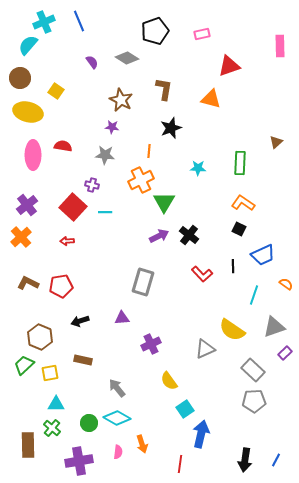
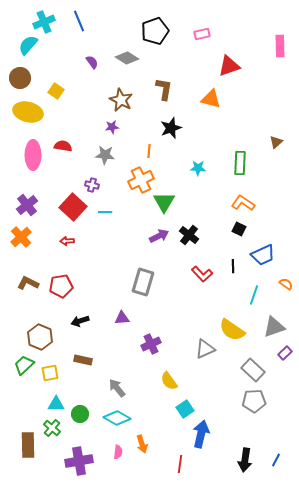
purple star at (112, 127): rotated 16 degrees counterclockwise
green circle at (89, 423): moved 9 px left, 9 px up
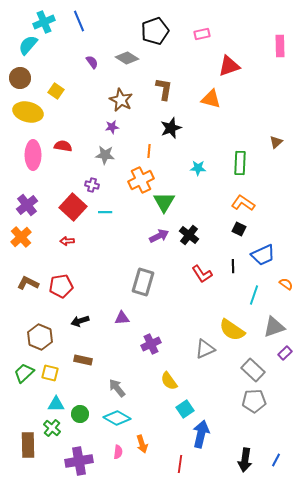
red L-shape at (202, 274): rotated 10 degrees clockwise
green trapezoid at (24, 365): moved 8 px down
yellow square at (50, 373): rotated 24 degrees clockwise
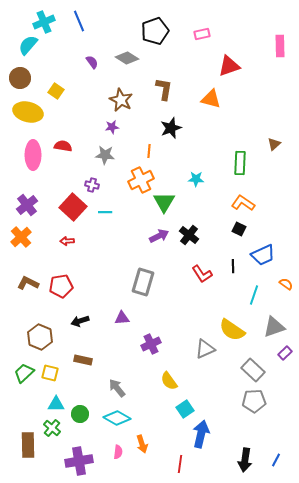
brown triangle at (276, 142): moved 2 px left, 2 px down
cyan star at (198, 168): moved 2 px left, 11 px down
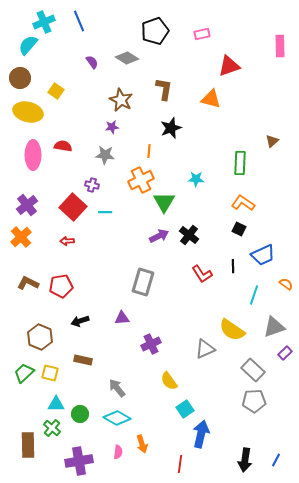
brown triangle at (274, 144): moved 2 px left, 3 px up
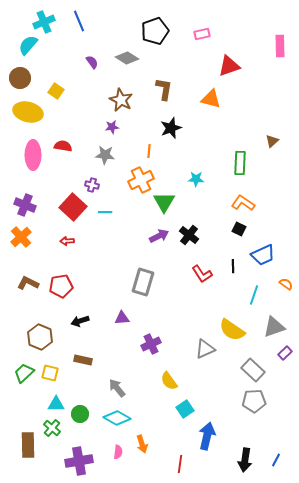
purple cross at (27, 205): moved 2 px left; rotated 30 degrees counterclockwise
blue arrow at (201, 434): moved 6 px right, 2 px down
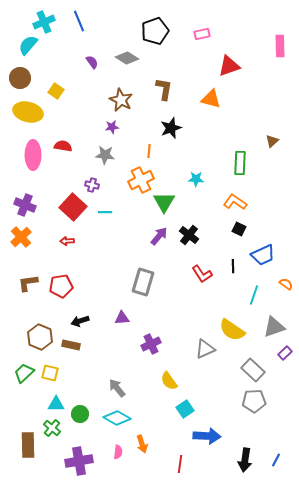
orange L-shape at (243, 203): moved 8 px left, 1 px up
purple arrow at (159, 236): rotated 24 degrees counterclockwise
brown L-shape at (28, 283): rotated 35 degrees counterclockwise
brown rectangle at (83, 360): moved 12 px left, 15 px up
blue arrow at (207, 436): rotated 80 degrees clockwise
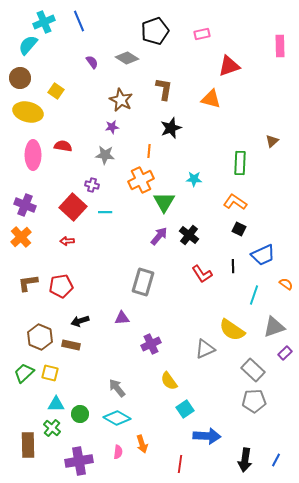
cyan star at (196, 179): moved 2 px left
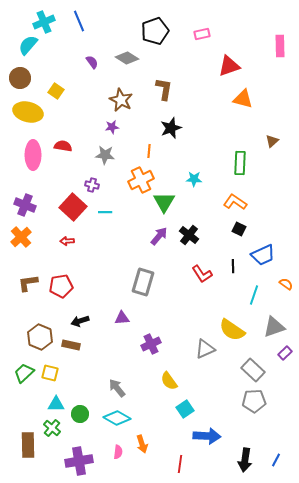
orange triangle at (211, 99): moved 32 px right
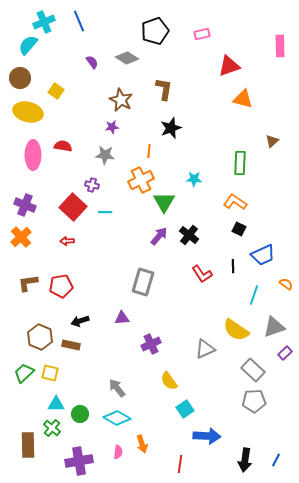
yellow semicircle at (232, 330): moved 4 px right
